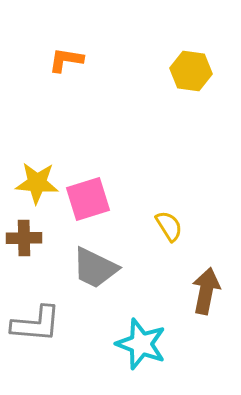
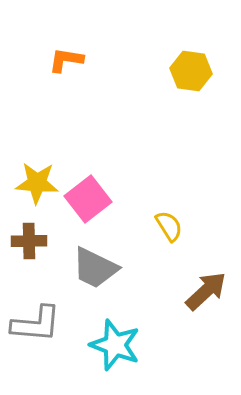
pink square: rotated 21 degrees counterclockwise
brown cross: moved 5 px right, 3 px down
brown arrow: rotated 36 degrees clockwise
cyan star: moved 26 px left, 1 px down
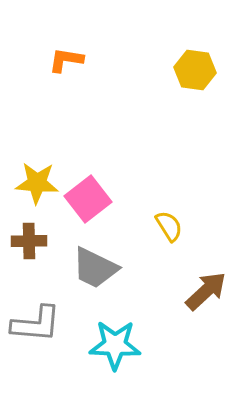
yellow hexagon: moved 4 px right, 1 px up
cyan star: rotated 18 degrees counterclockwise
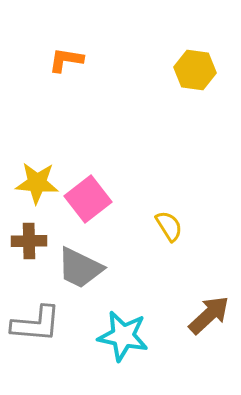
gray trapezoid: moved 15 px left
brown arrow: moved 3 px right, 24 px down
cyan star: moved 8 px right, 9 px up; rotated 9 degrees clockwise
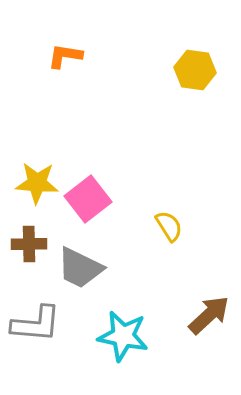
orange L-shape: moved 1 px left, 4 px up
brown cross: moved 3 px down
